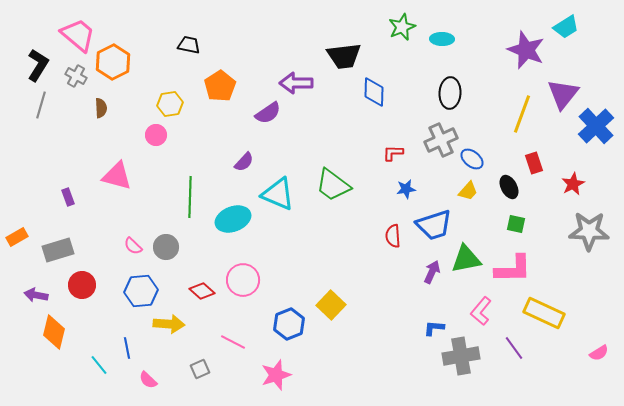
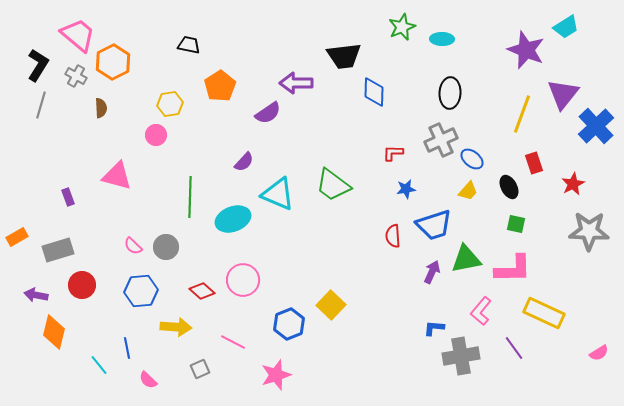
yellow arrow at (169, 324): moved 7 px right, 3 px down
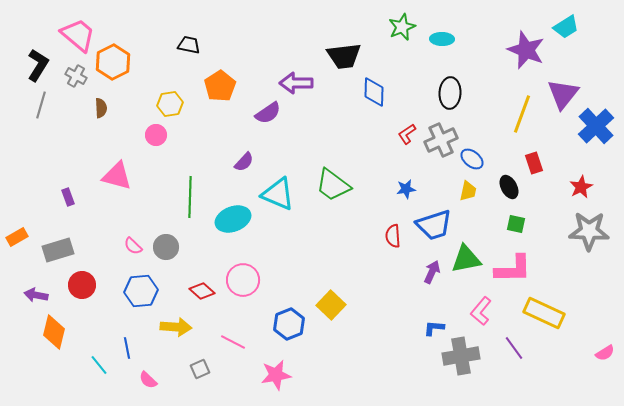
red L-shape at (393, 153): moved 14 px right, 19 px up; rotated 35 degrees counterclockwise
red star at (573, 184): moved 8 px right, 3 px down
yellow trapezoid at (468, 191): rotated 30 degrees counterclockwise
pink semicircle at (599, 353): moved 6 px right
pink star at (276, 375): rotated 8 degrees clockwise
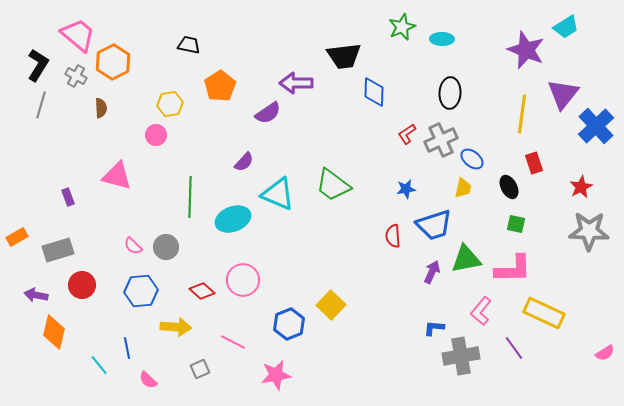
yellow line at (522, 114): rotated 12 degrees counterclockwise
yellow trapezoid at (468, 191): moved 5 px left, 3 px up
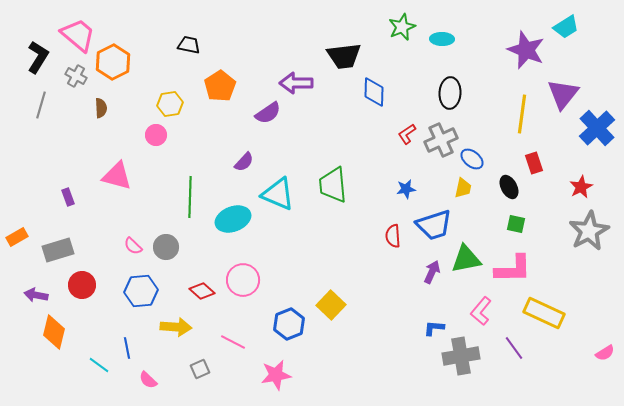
black L-shape at (38, 65): moved 8 px up
blue cross at (596, 126): moved 1 px right, 2 px down
green trapezoid at (333, 185): rotated 48 degrees clockwise
gray star at (589, 231): rotated 30 degrees counterclockwise
cyan line at (99, 365): rotated 15 degrees counterclockwise
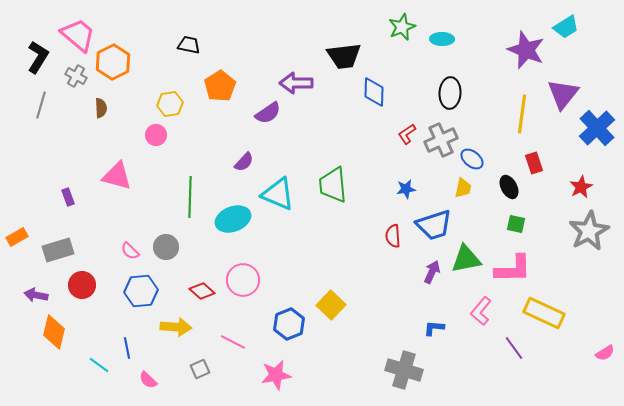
pink semicircle at (133, 246): moved 3 px left, 5 px down
gray cross at (461, 356): moved 57 px left, 14 px down; rotated 27 degrees clockwise
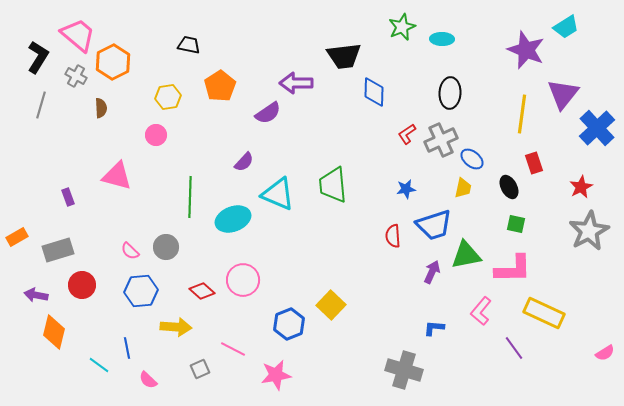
yellow hexagon at (170, 104): moved 2 px left, 7 px up
green triangle at (466, 259): moved 4 px up
pink line at (233, 342): moved 7 px down
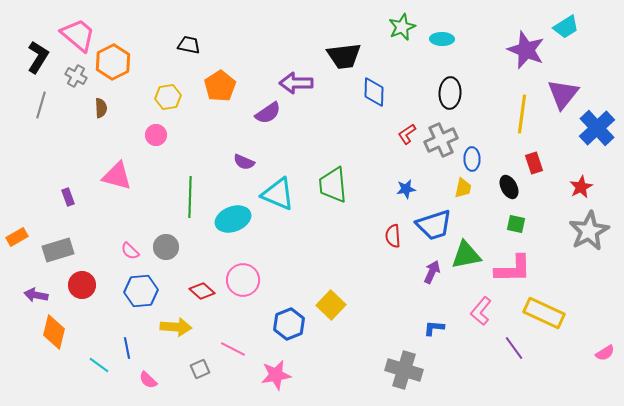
blue ellipse at (472, 159): rotated 50 degrees clockwise
purple semicircle at (244, 162): rotated 70 degrees clockwise
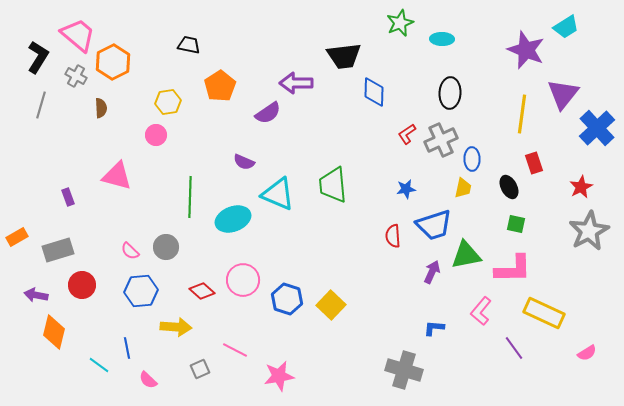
green star at (402, 27): moved 2 px left, 4 px up
yellow hexagon at (168, 97): moved 5 px down
blue hexagon at (289, 324): moved 2 px left, 25 px up; rotated 20 degrees counterclockwise
pink line at (233, 349): moved 2 px right, 1 px down
pink semicircle at (605, 353): moved 18 px left
pink star at (276, 375): moved 3 px right, 1 px down
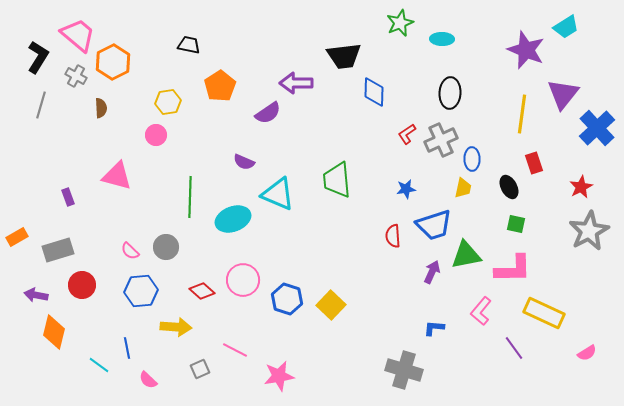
green trapezoid at (333, 185): moved 4 px right, 5 px up
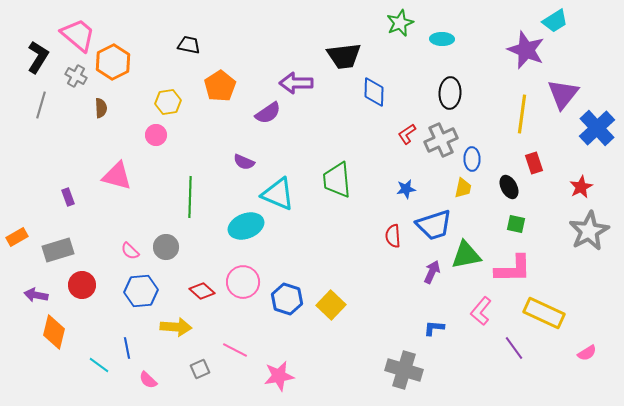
cyan trapezoid at (566, 27): moved 11 px left, 6 px up
cyan ellipse at (233, 219): moved 13 px right, 7 px down
pink circle at (243, 280): moved 2 px down
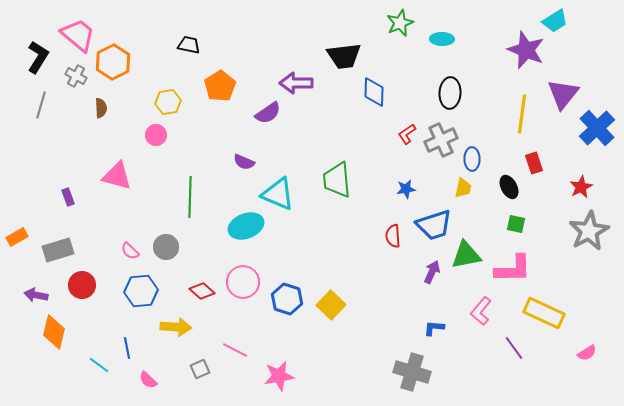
gray cross at (404, 370): moved 8 px right, 2 px down
